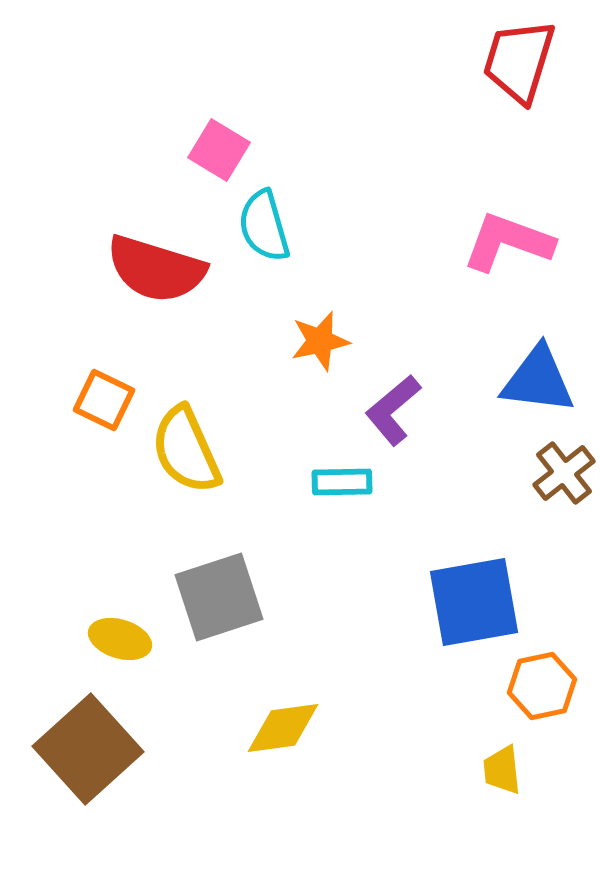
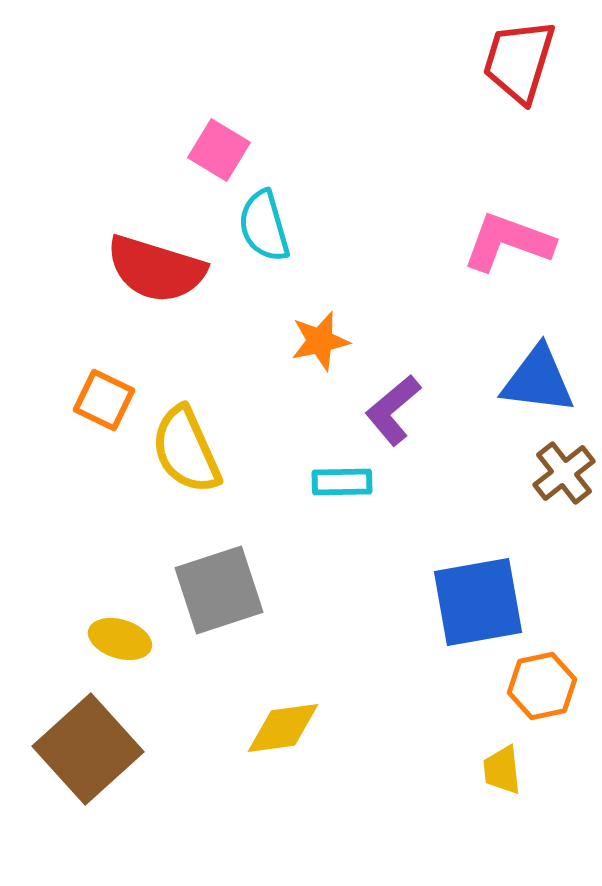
gray square: moved 7 px up
blue square: moved 4 px right
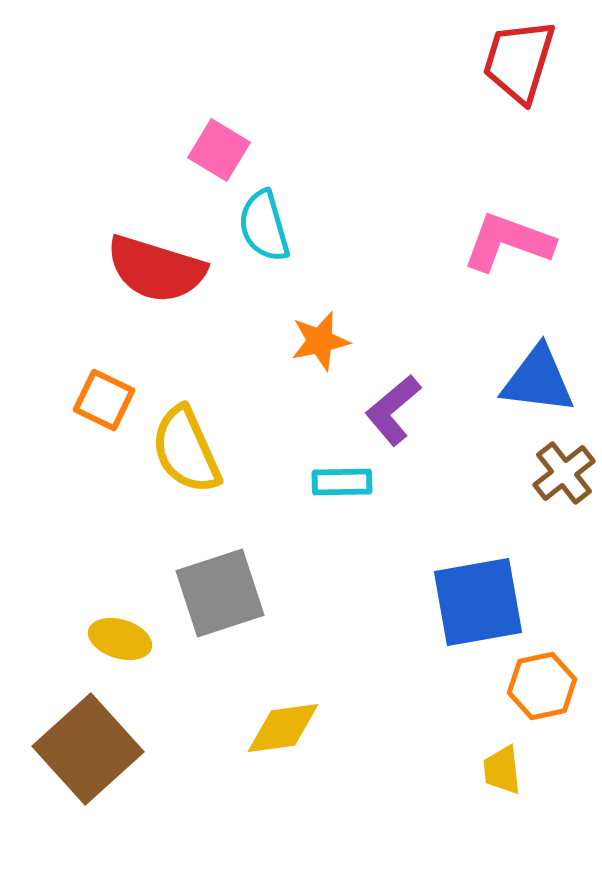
gray square: moved 1 px right, 3 px down
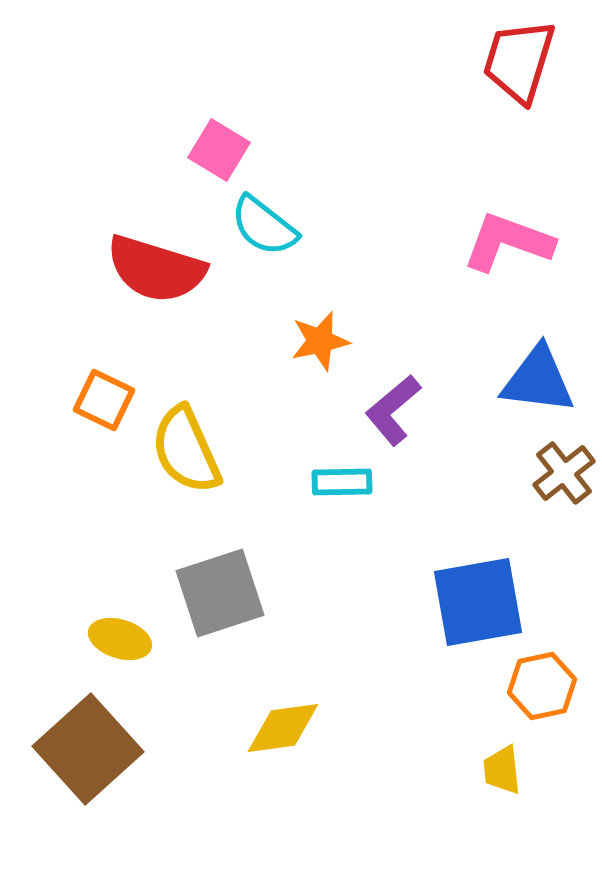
cyan semicircle: rotated 36 degrees counterclockwise
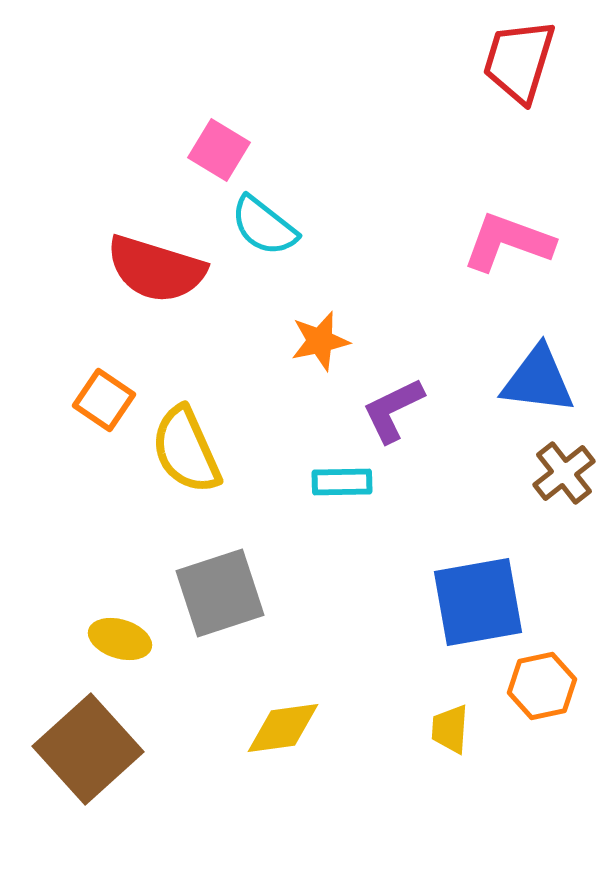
orange square: rotated 8 degrees clockwise
purple L-shape: rotated 14 degrees clockwise
yellow trapezoid: moved 52 px left, 41 px up; rotated 10 degrees clockwise
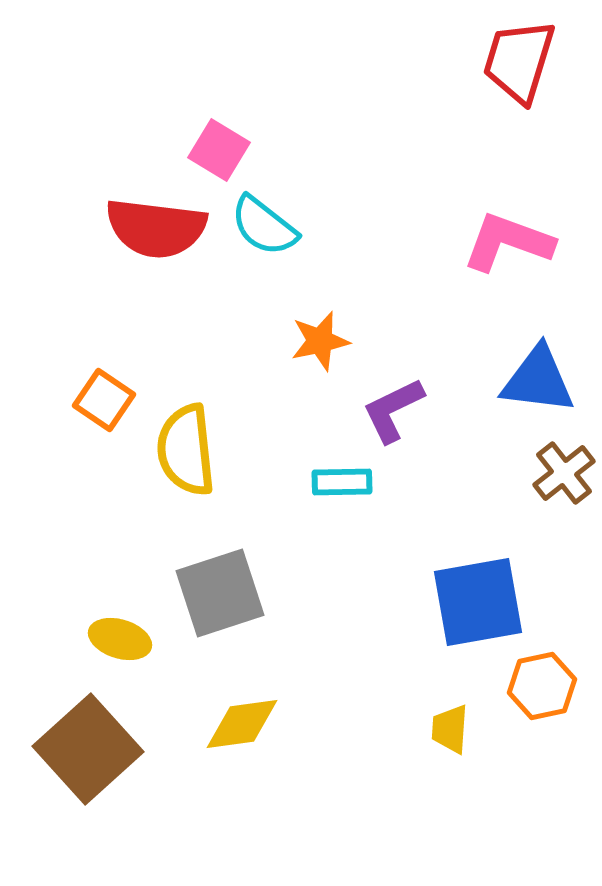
red semicircle: moved 41 px up; rotated 10 degrees counterclockwise
yellow semicircle: rotated 18 degrees clockwise
yellow diamond: moved 41 px left, 4 px up
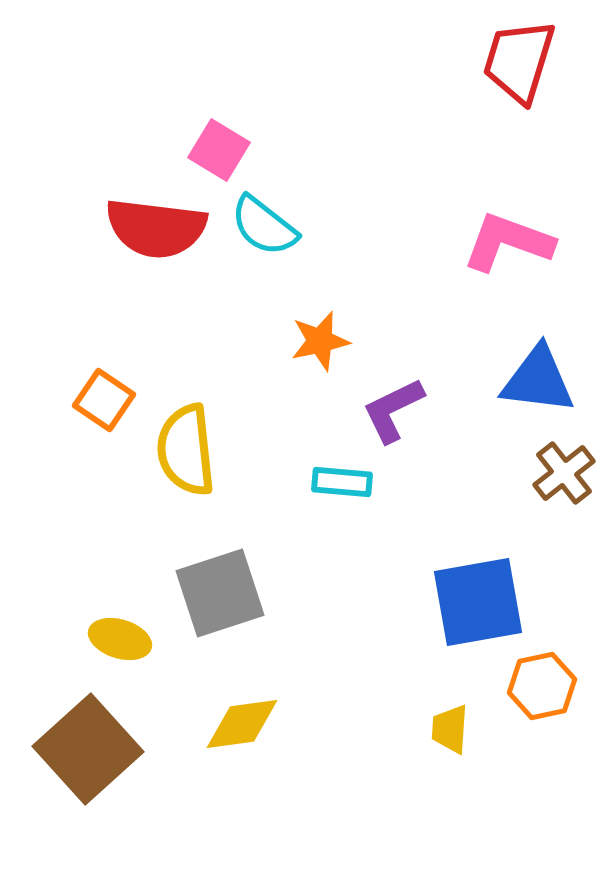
cyan rectangle: rotated 6 degrees clockwise
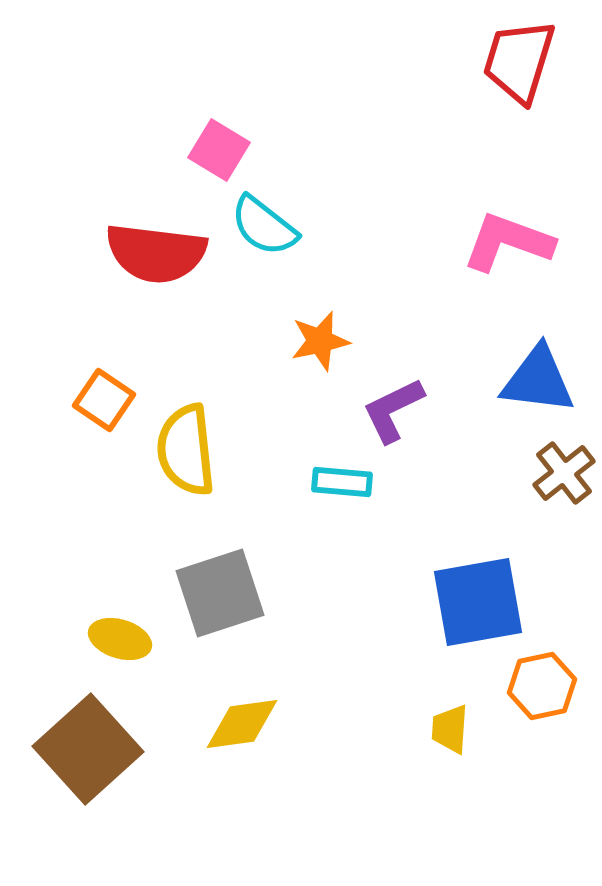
red semicircle: moved 25 px down
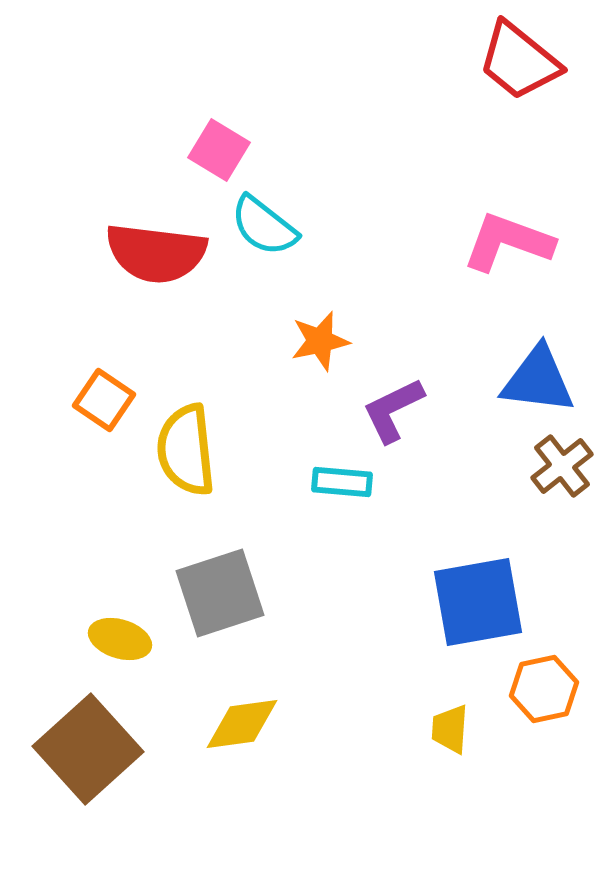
red trapezoid: rotated 68 degrees counterclockwise
brown cross: moved 2 px left, 7 px up
orange hexagon: moved 2 px right, 3 px down
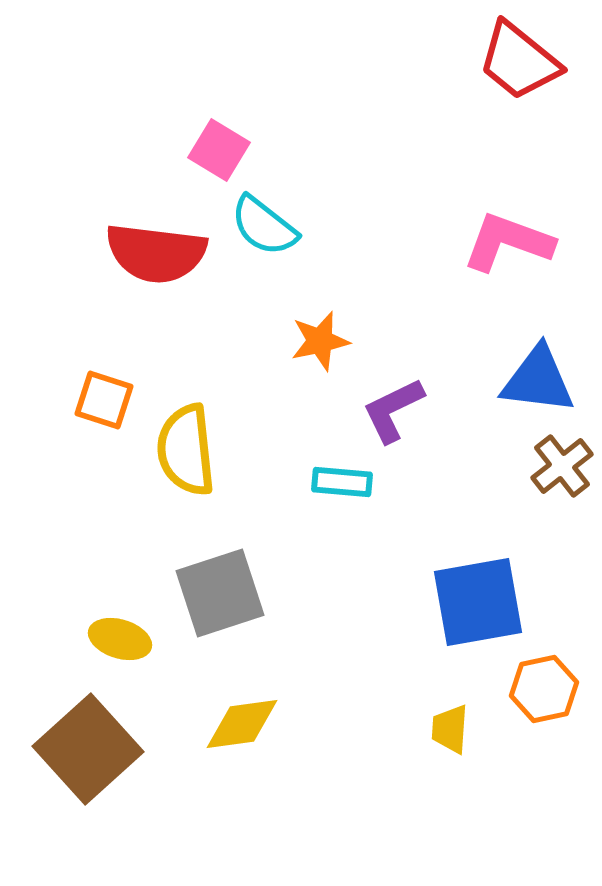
orange square: rotated 16 degrees counterclockwise
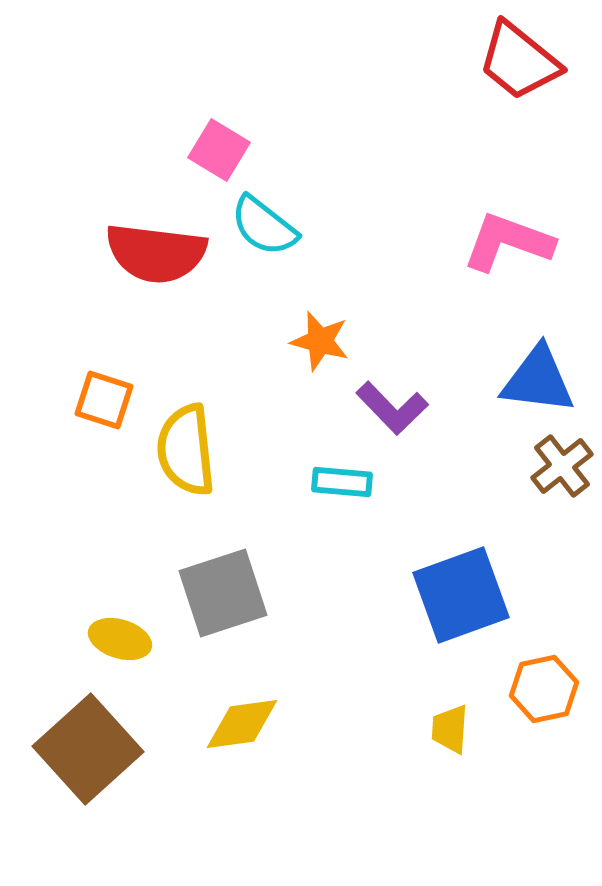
orange star: rotated 28 degrees clockwise
purple L-shape: moved 1 px left, 2 px up; rotated 108 degrees counterclockwise
gray square: moved 3 px right
blue square: moved 17 px left, 7 px up; rotated 10 degrees counterclockwise
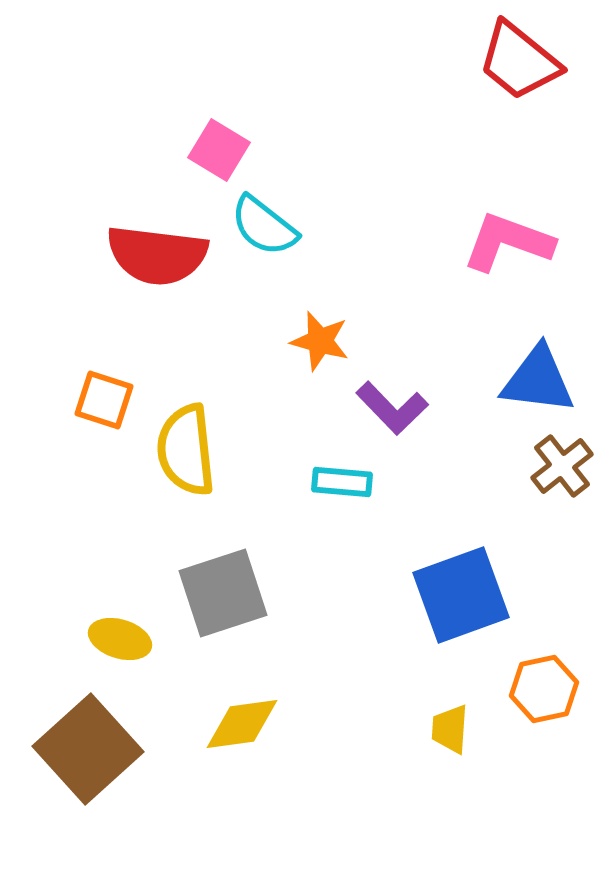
red semicircle: moved 1 px right, 2 px down
